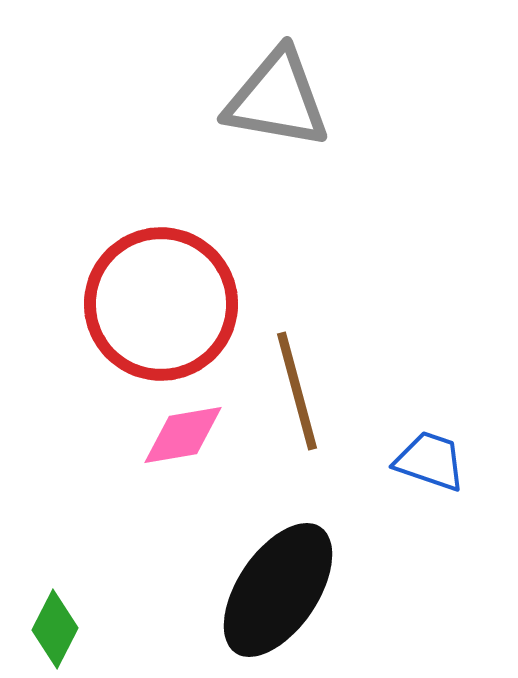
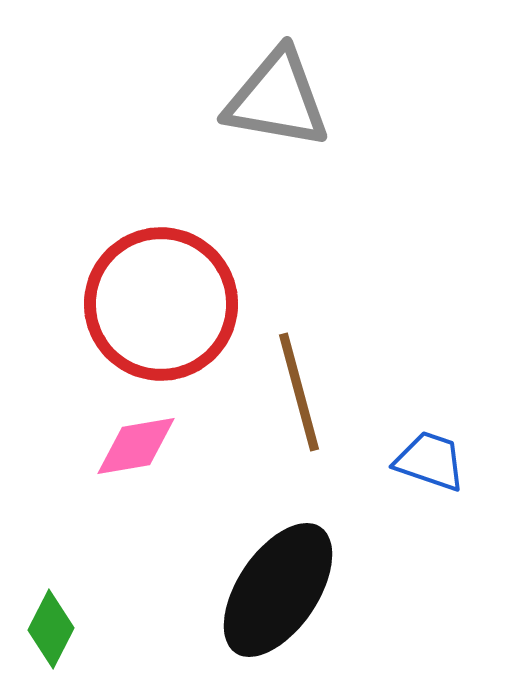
brown line: moved 2 px right, 1 px down
pink diamond: moved 47 px left, 11 px down
green diamond: moved 4 px left
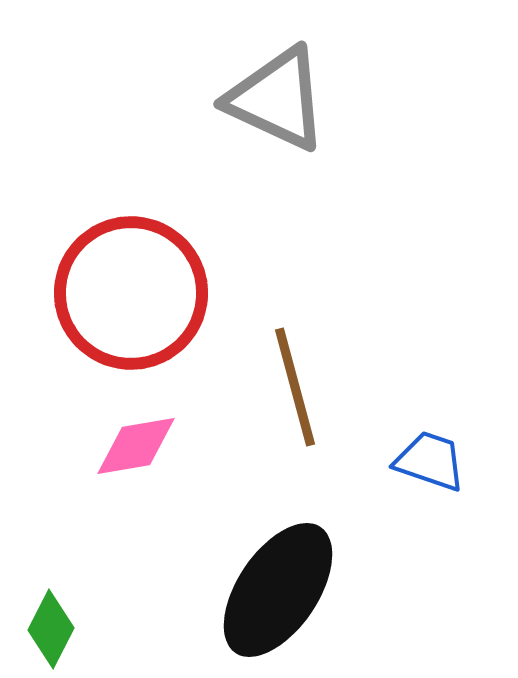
gray triangle: rotated 15 degrees clockwise
red circle: moved 30 px left, 11 px up
brown line: moved 4 px left, 5 px up
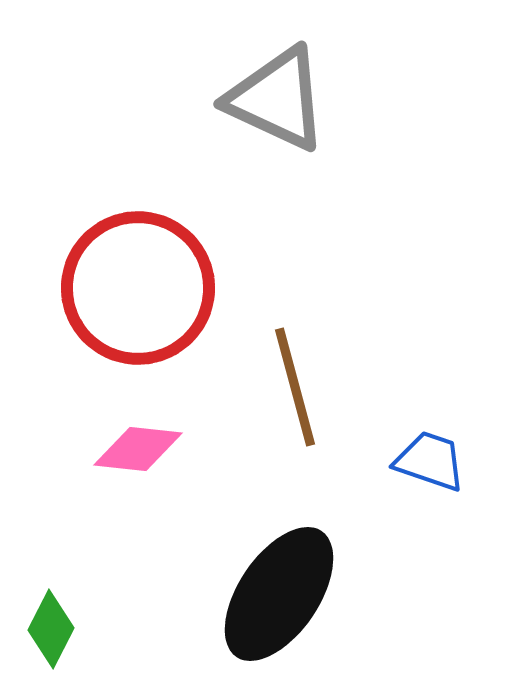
red circle: moved 7 px right, 5 px up
pink diamond: moved 2 px right, 3 px down; rotated 16 degrees clockwise
black ellipse: moved 1 px right, 4 px down
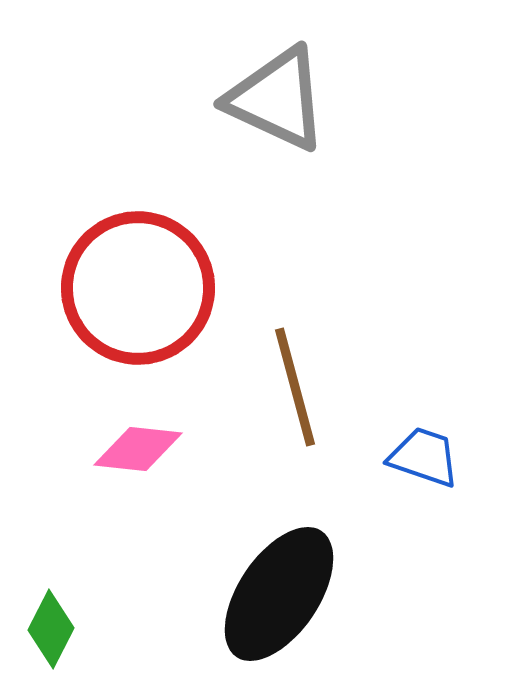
blue trapezoid: moved 6 px left, 4 px up
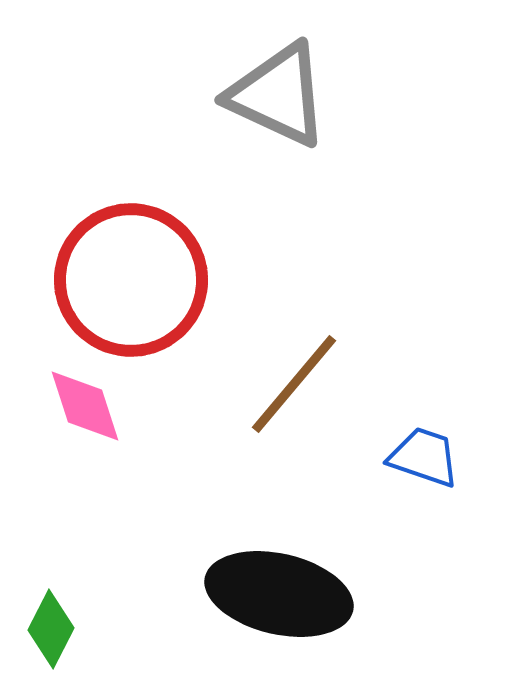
gray triangle: moved 1 px right, 4 px up
red circle: moved 7 px left, 8 px up
brown line: moved 1 px left, 3 px up; rotated 55 degrees clockwise
pink diamond: moved 53 px left, 43 px up; rotated 66 degrees clockwise
black ellipse: rotated 69 degrees clockwise
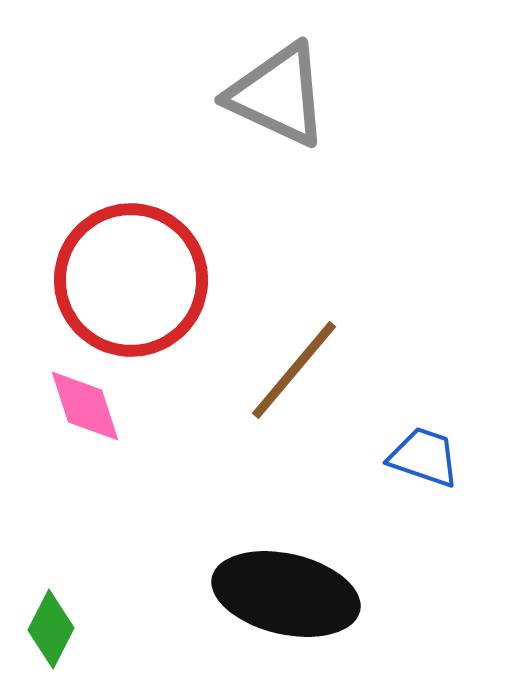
brown line: moved 14 px up
black ellipse: moved 7 px right
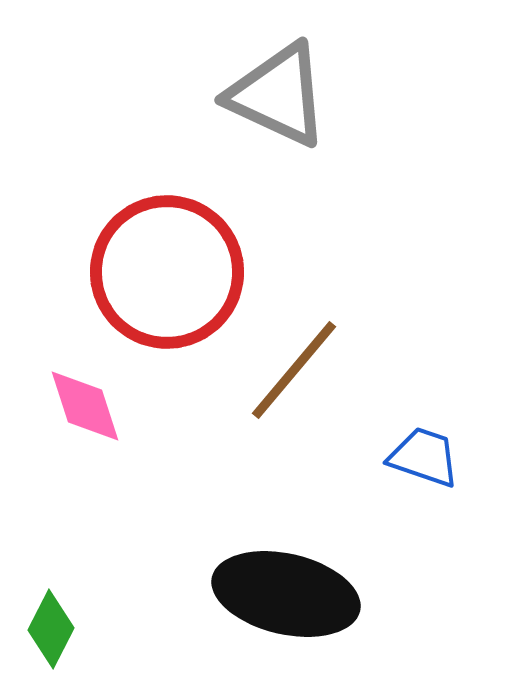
red circle: moved 36 px right, 8 px up
